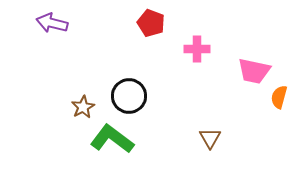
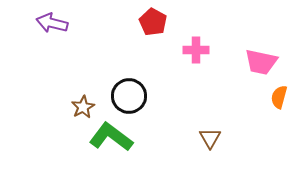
red pentagon: moved 2 px right, 1 px up; rotated 8 degrees clockwise
pink cross: moved 1 px left, 1 px down
pink trapezoid: moved 7 px right, 9 px up
green L-shape: moved 1 px left, 2 px up
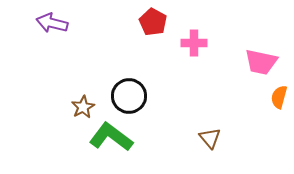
pink cross: moved 2 px left, 7 px up
brown triangle: rotated 10 degrees counterclockwise
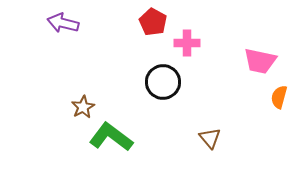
purple arrow: moved 11 px right
pink cross: moved 7 px left
pink trapezoid: moved 1 px left, 1 px up
black circle: moved 34 px right, 14 px up
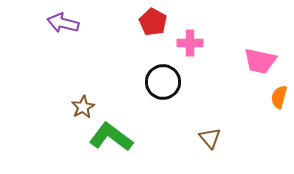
pink cross: moved 3 px right
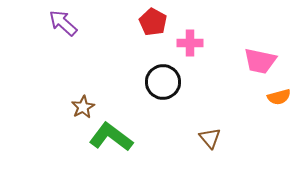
purple arrow: rotated 28 degrees clockwise
orange semicircle: rotated 120 degrees counterclockwise
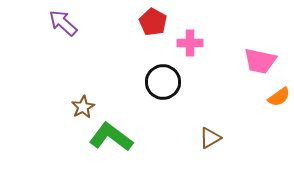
orange semicircle: rotated 20 degrees counterclockwise
brown triangle: rotated 40 degrees clockwise
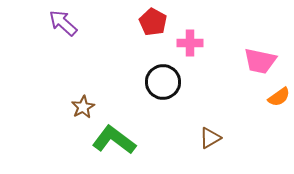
green L-shape: moved 3 px right, 3 px down
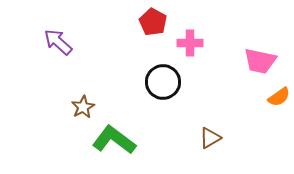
purple arrow: moved 5 px left, 19 px down
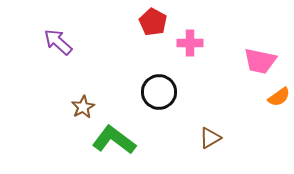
black circle: moved 4 px left, 10 px down
